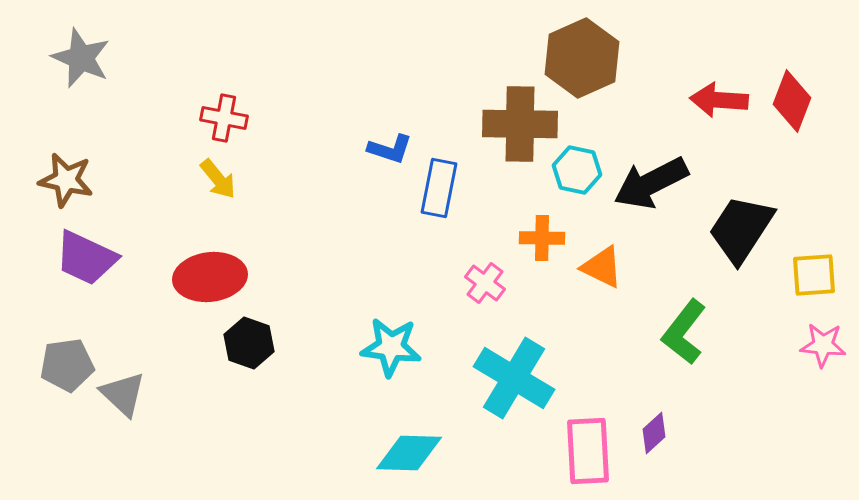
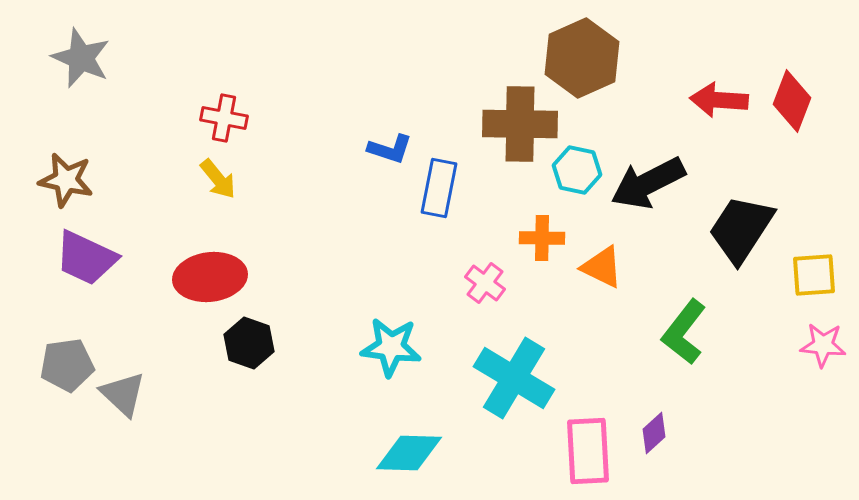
black arrow: moved 3 px left
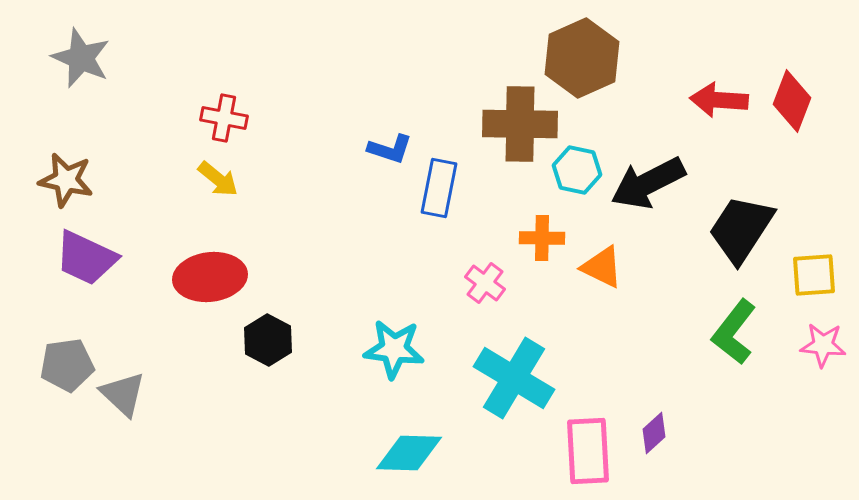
yellow arrow: rotated 12 degrees counterclockwise
green L-shape: moved 50 px right
black hexagon: moved 19 px right, 3 px up; rotated 9 degrees clockwise
cyan star: moved 3 px right, 2 px down
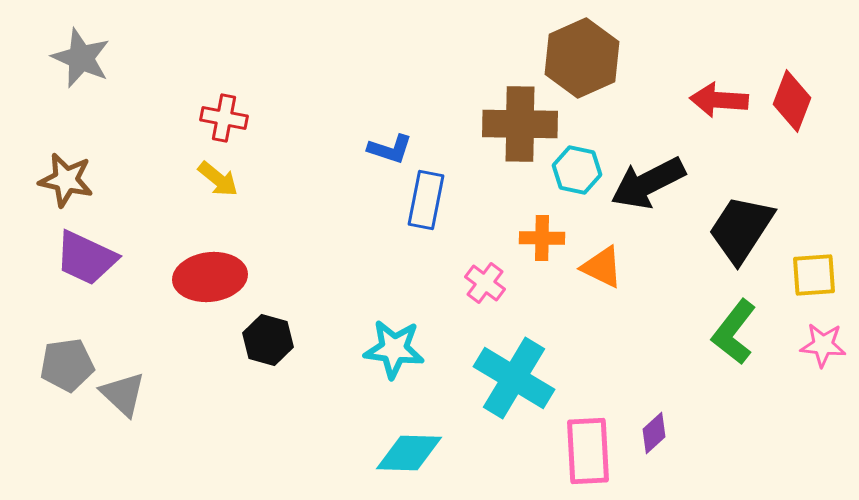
blue rectangle: moved 13 px left, 12 px down
black hexagon: rotated 12 degrees counterclockwise
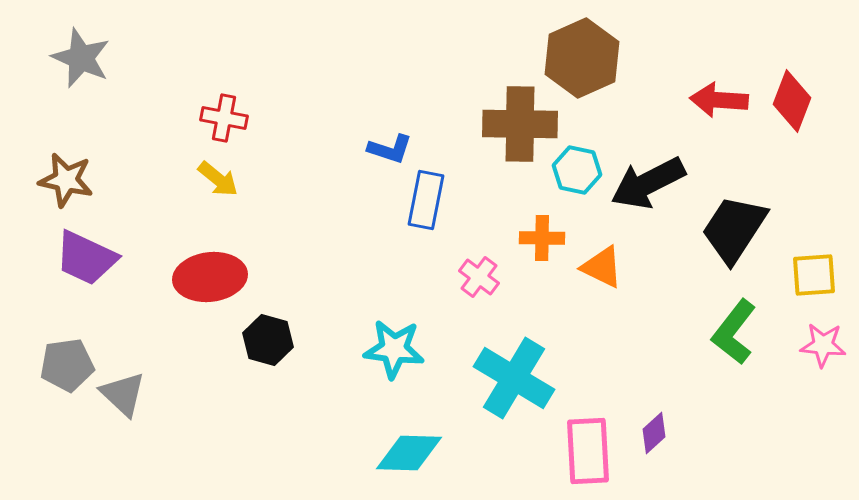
black trapezoid: moved 7 px left
pink cross: moved 6 px left, 6 px up
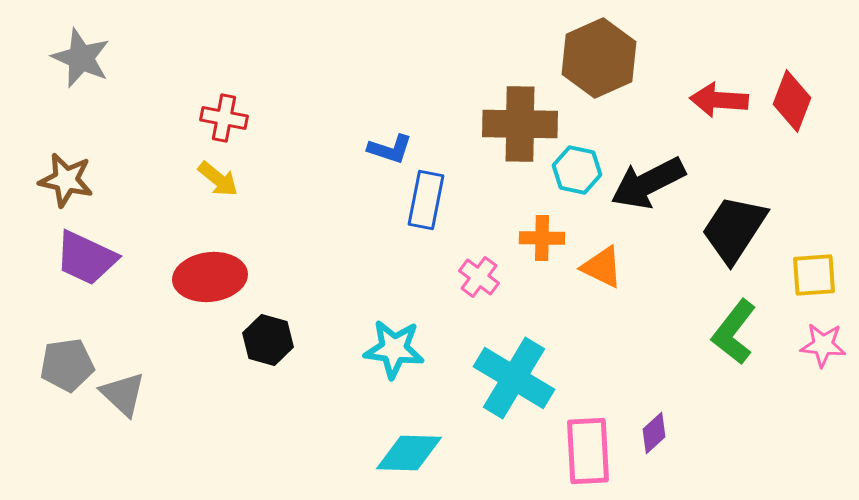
brown hexagon: moved 17 px right
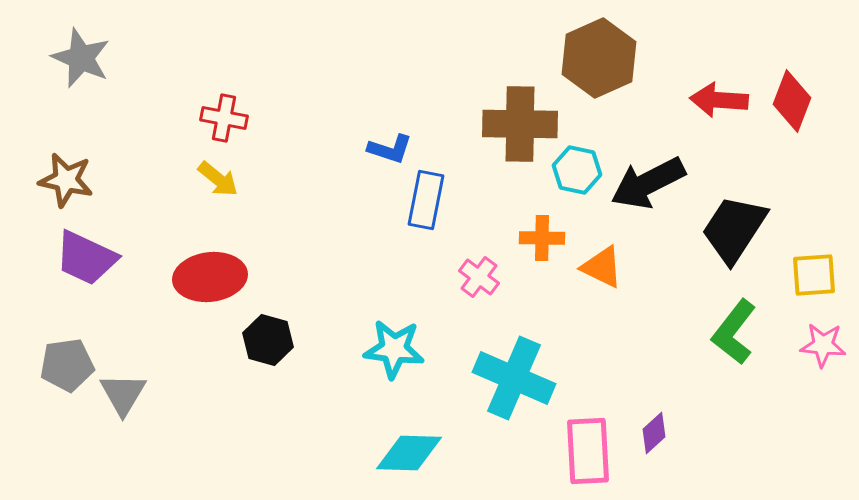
cyan cross: rotated 8 degrees counterclockwise
gray triangle: rotated 18 degrees clockwise
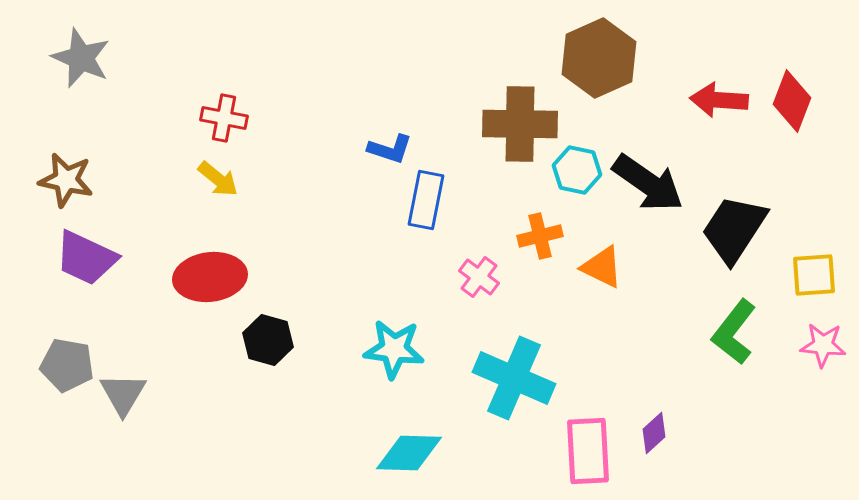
black arrow: rotated 118 degrees counterclockwise
orange cross: moved 2 px left, 2 px up; rotated 15 degrees counterclockwise
gray pentagon: rotated 18 degrees clockwise
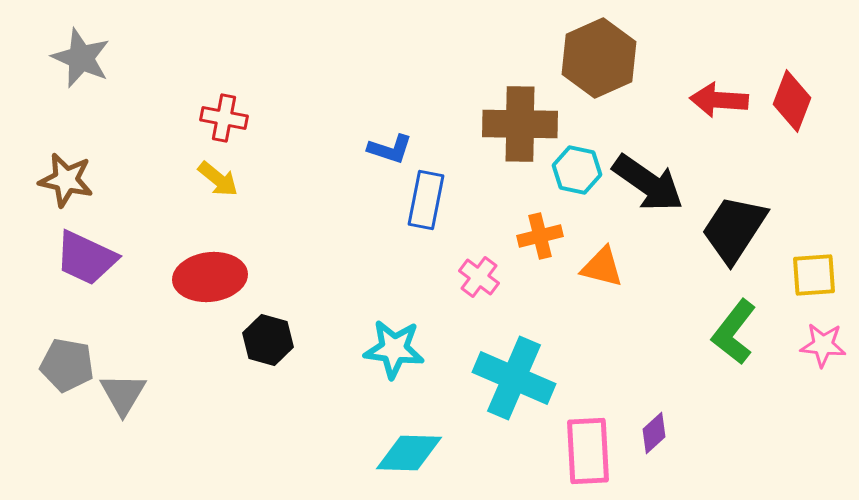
orange triangle: rotated 12 degrees counterclockwise
